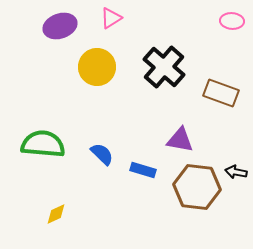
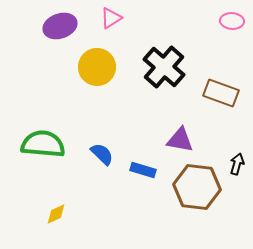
black arrow: moved 1 px right, 8 px up; rotated 95 degrees clockwise
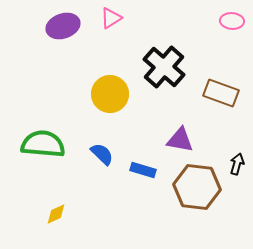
purple ellipse: moved 3 px right
yellow circle: moved 13 px right, 27 px down
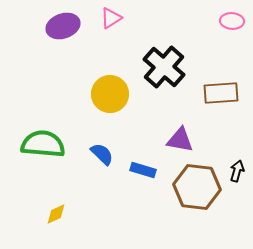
brown rectangle: rotated 24 degrees counterclockwise
black arrow: moved 7 px down
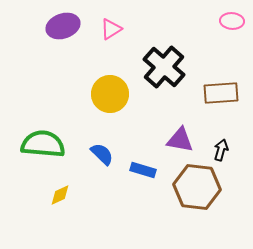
pink triangle: moved 11 px down
black arrow: moved 16 px left, 21 px up
yellow diamond: moved 4 px right, 19 px up
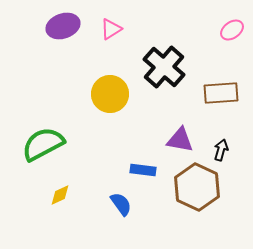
pink ellipse: moved 9 px down; rotated 40 degrees counterclockwise
green semicircle: rotated 33 degrees counterclockwise
blue semicircle: moved 19 px right, 50 px down; rotated 10 degrees clockwise
blue rectangle: rotated 10 degrees counterclockwise
brown hexagon: rotated 18 degrees clockwise
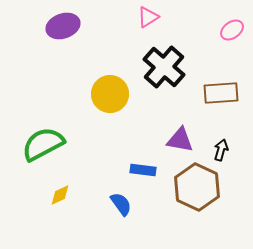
pink triangle: moved 37 px right, 12 px up
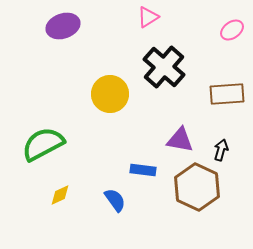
brown rectangle: moved 6 px right, 1 px down
blue semicircle: moved 6 px left, 4 px up
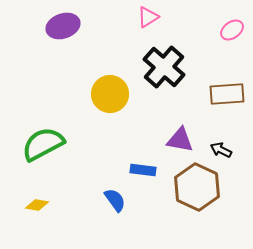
black arrow: rotated 80 degrees counterclockwise
yellow diamond: moved 23 px left, 10 px down; rotated 35 degrees clockwise
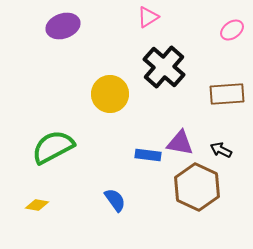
purple triangle: moved 3 px down
green semicircle: moved 10 px right, 3 px down
blue rectangle: moved 5 px right, 15 px up
